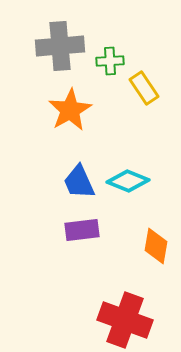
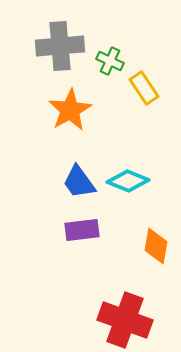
green cross: rotated 28 degrees clockwise
blue trapezoid: rotated 12 degrees counterclockwise
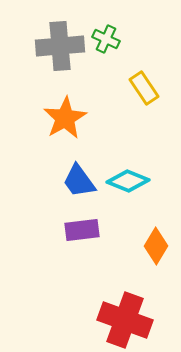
green cross: moved 4 px left, 22 px up
orange star: moved 5 px left, 8 px down
blue trapezoid: moved 1 px up
orange diamond: rotated 21 degrees clockwise
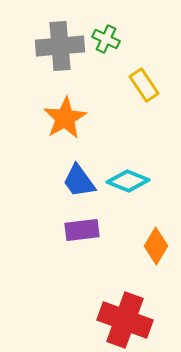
yellow rectangle: moved 3 px up
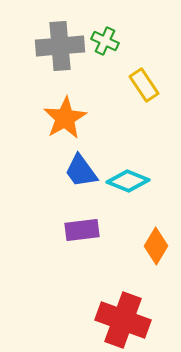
green cross: moved 1 px left, 2 px down
blue trapezoid: moved 2 px right, 10 px up
red cross: moved 2 px left
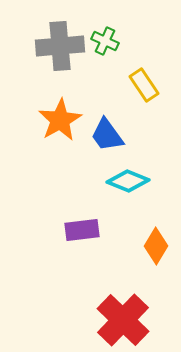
orange star: moved 5 px left, 2 px down
blue trapezoid: moved 26 px right, 36 px up
red cross: rotated 24 degrees clockwise
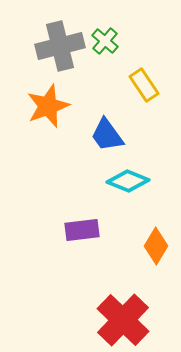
green cross: rotated 16 degrees clockwise
gray cross: rotated 9 degrees counterclockwise
orange star: moved 12 px left, 14 px up; rotated 9 degrees clockwise
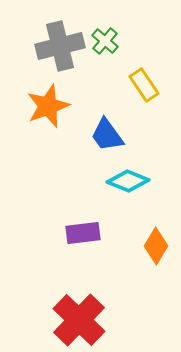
purple rectangle: moved 1 px right, 3 px down
red cross: moved 44 px left
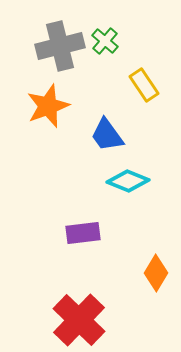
orange diamond: moved 27 px down
